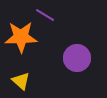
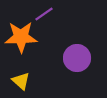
purple line: moved 1 px left, 1 px up; rotated 66 degrees counterclockwise
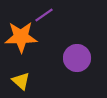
purple line: moved 1 px down
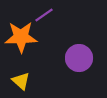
purple circle: moved 2 px right
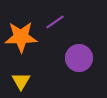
purple line: moved 11 px right, 7 px down
yellow triangle: rotated 18 degrees clockwise
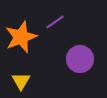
orange star: rotated 20 degrees counterclockwise
purple circle: moved 1 px right, 1 px down
